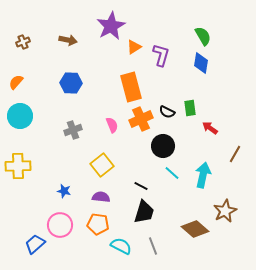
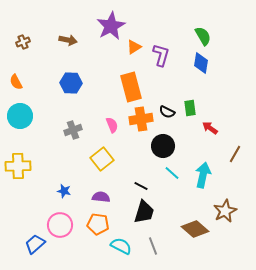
orange semicircle: rotated 70 degrees counterclockwise
orange cross: rotated 15 degrees clockwise
yellow square: moved 6 px up
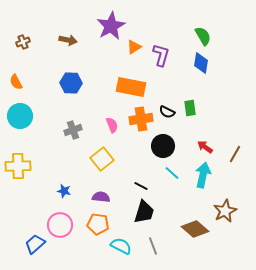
orange rectangle: rotated 64 degrees counterclockwise
red arrow: moved 5 px left, 19 px down
